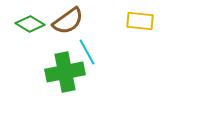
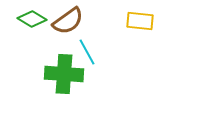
green diamond: moved 2 px right, 5 px up
green cross: moved 1 px left, 2 px down; rotated 15 degrees clockwise
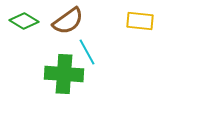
green diamond: moved 8 px left, 2 px down
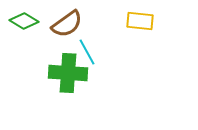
brown semicircle: moved 1 px left, 3 px down
green cross: moved 4 px right, 1 px up
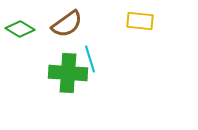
green diamond: moved 4 px left, 8 px down
cyan line: moved 3 px right, 7 px down; rotated 12 degrees clockwise
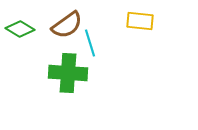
brown semicircle: moved 1 px down
cyan line: moved 16 px up
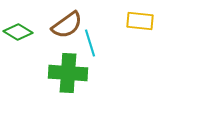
green diamond: moved 2 px left, 3 px down
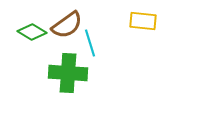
yellow rectangle: moved 3 px right
green diamond: moved 14 px right
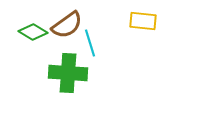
green diamond: moved 1 px right
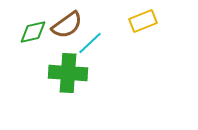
yellow rectangle: rotated 28 degrees counterclockwise
green diamond: rotated 44 degrees counterclockwise
cyan line: rotated 64 degrees clockwise
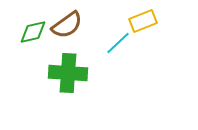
cyan line: moved 28 px right
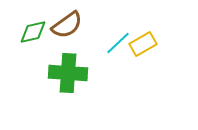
yellow rectangle: moved 23 px down; rotated 8 degrees counterclockwise
